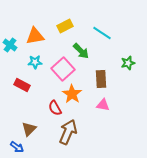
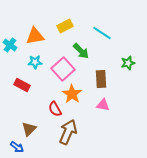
red semicircle: moved 1 px down
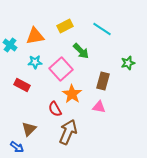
cyan line: moved 4 px up
pink square: moved 2 px left
brown rectangle: moved 2 px right, 2 px down; rotated 18 degrees clockwise
pink triangle: moved 4 px left, 2 px down
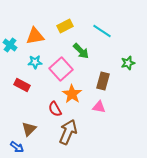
cyan line: moved 2 px down
